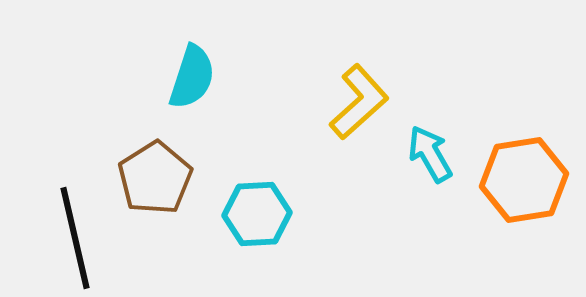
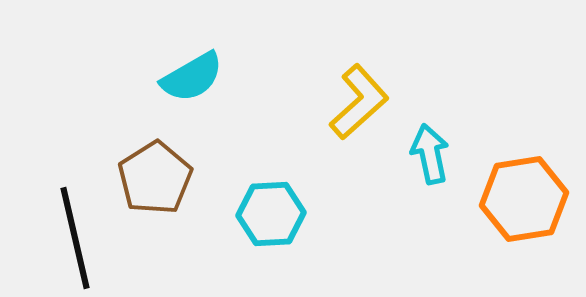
cyan semicircle: rotated 42 degrees clockwise
cyan arrow: rotated 18 degrees clockwise
orange hexagon: moved 19 px down
cyan hexagon: moved 14 px right
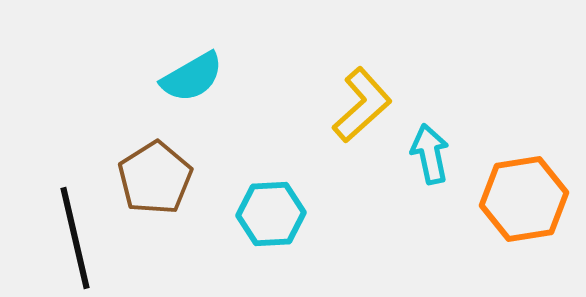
yellow L-shape: moved 3 px right, 3 px down
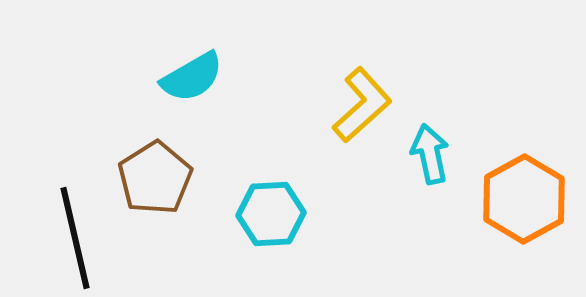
orange hexagon: rotated 20 degrees counterclockwise
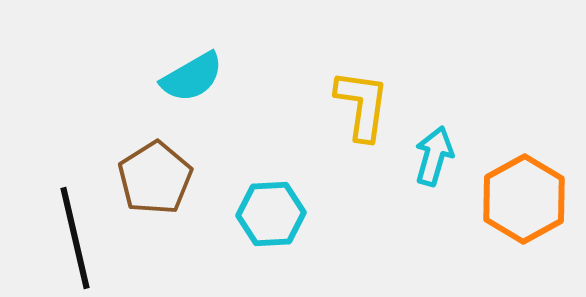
yellow L-shape: rotated 40 degrees counterclockwise
cyan arrow: moved 4 px right, 2 px down; rotated 28 degrees clockwise
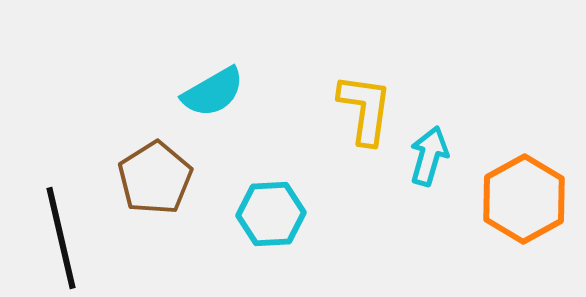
cyan semicircle: moved 21 px right, 15 px down
yellow L-shape: moved 3 px right, 4 px down
cyan arrow: moved 5 px left
black line: moved 14 px left
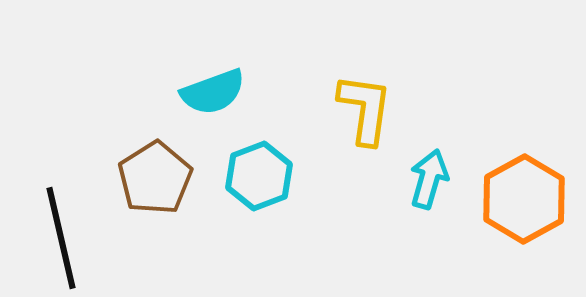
cyan semicircle: rotated 10 degrees clockwise
cyan arrow: moved 23 px down
cyan hexagon: moved 12 px left, 38 px up; rotated 18 degrees counterclockwise
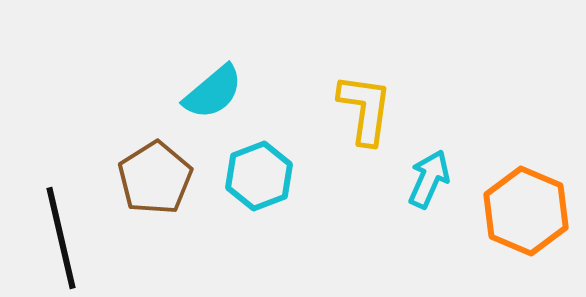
cyan semicircle: rotated 20 degrees counterclockwise
cyan arrow: rotated 8 degrees clockwise
orange hexagon: moved 2 px right, 12 px down; rotated 8 degrees counterclockwise
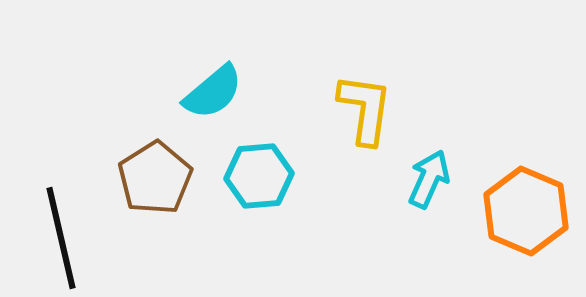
cyan hexagon: rotated 16 degrees clockwise
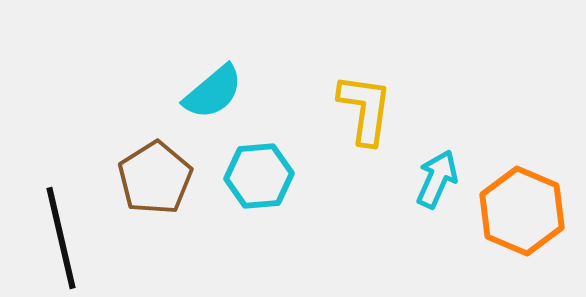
cyan arrow: moved 8 px right
orange hexagon: moved 4 px left
